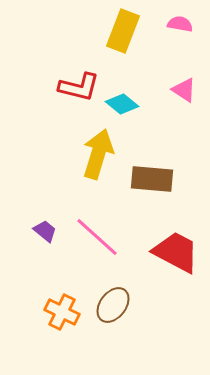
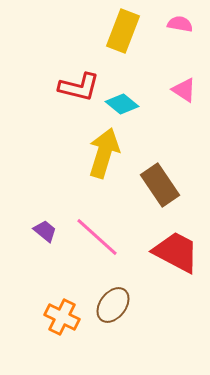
yellow arrow: moved 6 px right, 1 px up
brown rectangle: moved 8 px right, 6 px down; rotated 51 degrees clockwise
orange cross: moved 5 px down
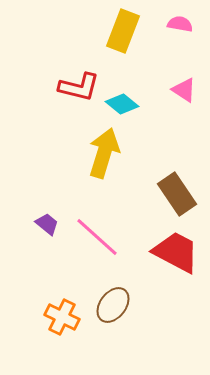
brown rectangle: moved 17 px right, 9 px down
purple trapezoid: moved 2 px right, 7 px up
